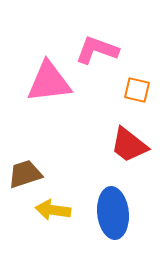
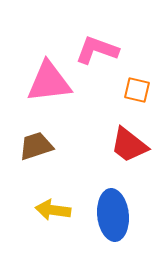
brown trapezoid: moved 11 px right, 28 px up
blue ellipse: moved 2 px down
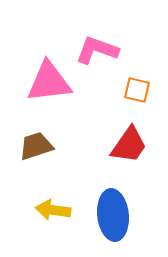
red trapezoid: rotated 93 degrees counterclockwise
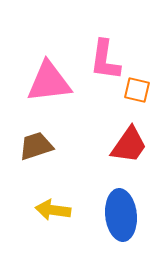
pink L-shape: moved 8 px right, 10 px down; rotated 102 degrees counterclockwise
blue ellipse: moved 8 px right
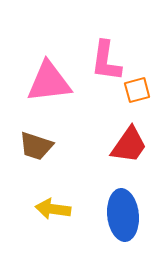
pink L-shape: moved 1 px right, 1 px down
orange square: rotated 28 degrees counterclockwise
brown trapezoid: rotated 144 degrees counterclockwise
yellow arrow: moved 1 px up
blue ellipse: moved 2 px right
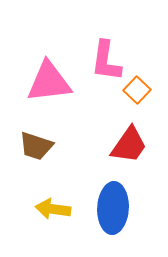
orange square: rotated 32 degrees counterclockwise
blue ellipse: moved 10 px left, 7 px up; rotated 9 degrees clockwise
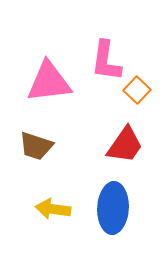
red trapezoid: moved 4 px left
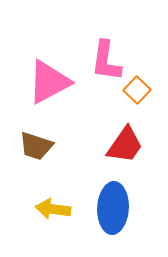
pink triangle: rotated 21 degrees counterclockwise
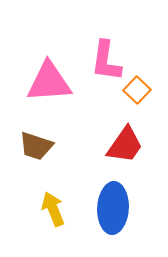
pink triangle: rotated 24 degrees clockwise
yellow arrow: rotated 60 degrees clockwise
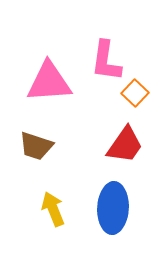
orange square: moved 2 px left, 3 px down
